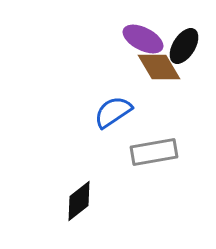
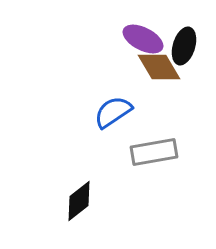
black ellipse: rotated 15 degrees counterclockwise
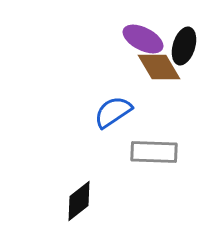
gray rectangle: rotated 12 degrees clockwise
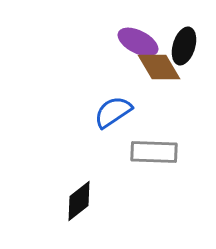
purple ellipse: moved 5 px left, 3 px down
